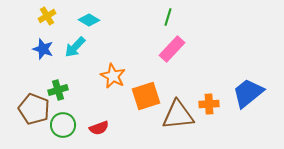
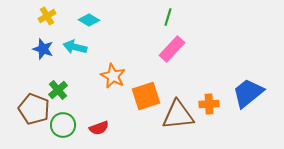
cyan arrow: rotated 60 degrees clockwise
green cross: rotated 24 degrees counterclockwise
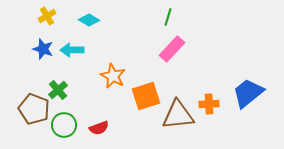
cyan arrow: moved 3 px left, 3 px down; rotated 15 degrees counterclockwise
green circle: moved 1 px right
